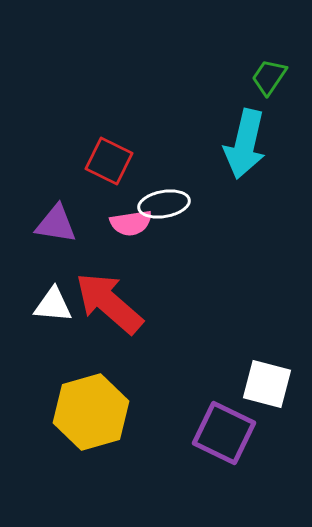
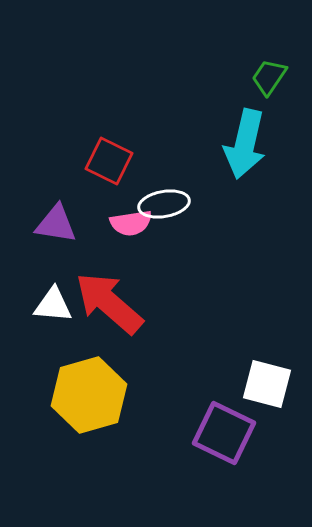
yellow hexagon: moved 2 px left, 17 px up
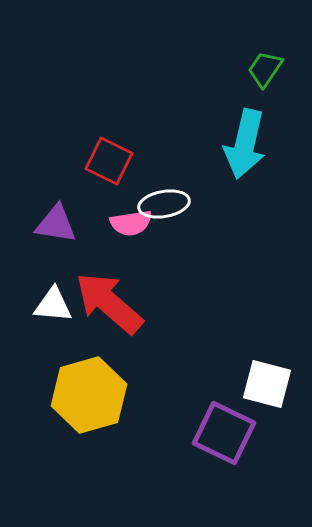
green trapezoid: moved 4 px left, 8 px up
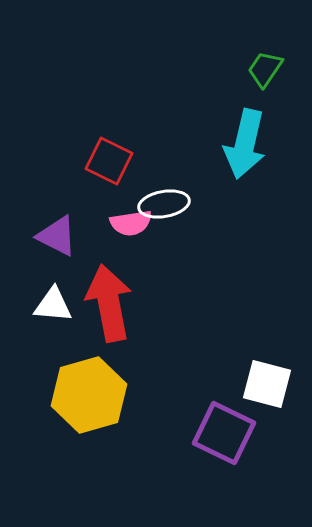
purple triangle: moved 1 px right, 12 px down; rotated 18 degrees clockwise
red arrow: rotated 38 degrees clockwise
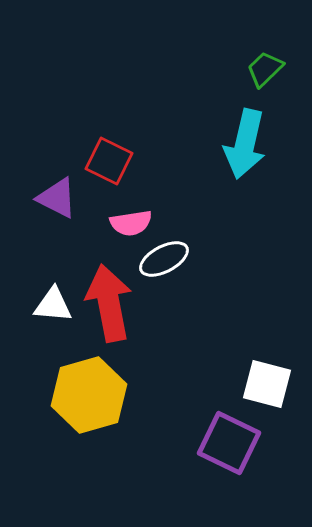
green trapezoid: rotated 12 degrees clockwise
white ellipse: moved 55 px down; rotated 18 degrees counterclockwise
purple triangle: moved 38 px up
purple square: moved 5 px right, 10 px down
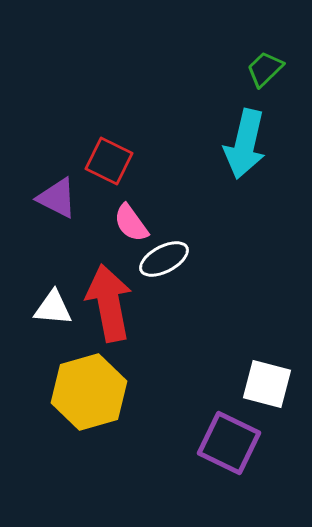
pink semicircle: rotated 63 degrees clockwise
white triangle: moved 3 px down
yellow hexagon: moved 3 px up
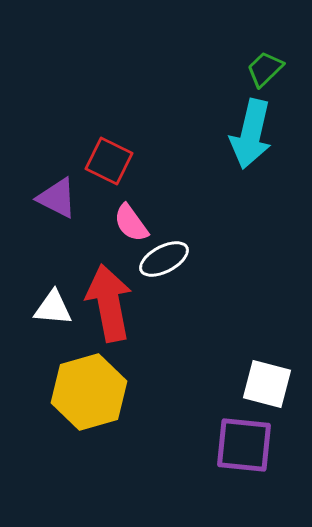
cyan arrow: moved 6 px right, 10 px up
purple square: moved 15 px right, 2 px down; rotated 20 degrees counterclockwise
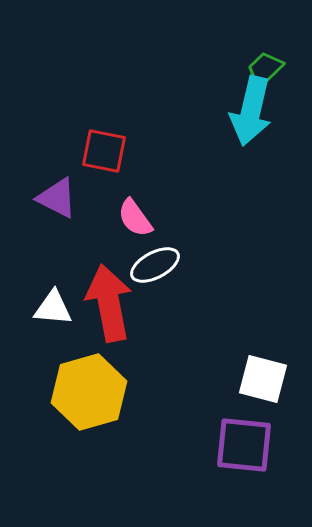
cyan arrow: moved 23 px up
red square: moved 5 px left, 10 px up; rotated 15 degrees counterclockwise
pink semicircle: moved 4 px right, 5 px up
white ellipse: moved 9 px left, 6 px down
white square: moved 4 px left, 5 px up
